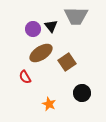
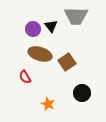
brown ellipse: moved 1 px left, 1 px down; rotated 50 degrees clockwise
orange star: moved 1 px left
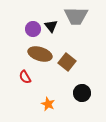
brown square: rotated 18 degrees counterclockwise
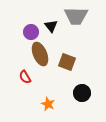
purple circle: moved 2 px left, 3 px down
brown ellipse: rotated 50 degrees clockwise
brown square: rotated 18 degrees counterclockwise
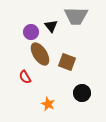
brown ellipse: rotated 10 degrees counterclockwise
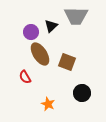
black triangle: rotated 24 degrees clockwise
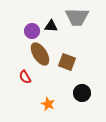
gray trapezoid: moved 1 px right, 1 px down
black triangle: rotated 48 degrees clockwise
purple circle: moved 1 px right, 1 px up
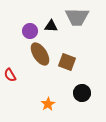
purple circle: moved 2 px left
red semicircle: moved 15 px left, 2 px up
orange star: rotated 16 degrees clockwise
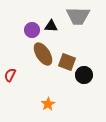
gray trapezoid: moved 1 px right, 1 px up
purple circle: moved 2 px right, 1 px up
brown ellipse: moved 3 px right
red semicircle: rotated 56 degrees clockwise
black circle: moved 2 px right, 18 px up
